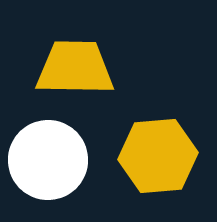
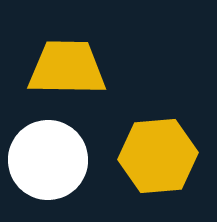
yellow trapezoid: moved 8 px left
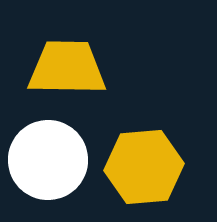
yellow hexagon: moved 14 px left, 11 px down
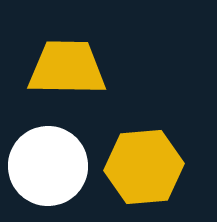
white circle: moved 6 px down
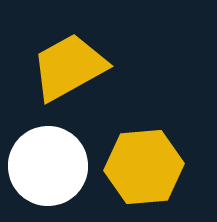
yellow trapezoid: moved 2 px right, 1 px up; rotated 30 degrees counterclockwise
